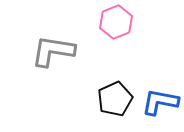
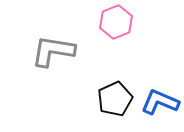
blue L-shape: rotated 12 degrees clockwise
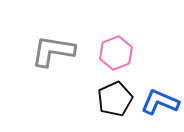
pink hexagon: moved 31 px down
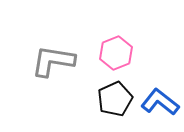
gray L-shape: moved 10 px down
blue L-shape: rotated 15 degrees clockwise
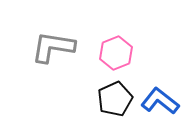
gray L-shape: moved 14 px up
blue L-shape: moved 1 px up
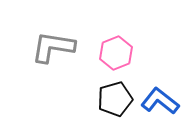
black pentagon: rotated 8 degrees clockwise
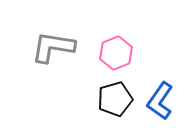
blue L-shape: rotated 93 degrees counterclockwise
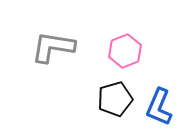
pink hexagon: moved 9 px right, 2 px up
blue L-shape: moved 1 px left, 6 px down; rotated 12 degrees counterclockwise
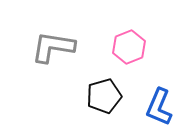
pink hexagon: moved 4 px right, 4 px up
black pentagon: moved 11 px left, 3 px up
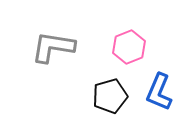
black pentagon: moved 6 px right
blue L-shape: moved 15 px up
